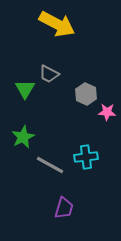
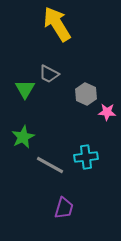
yellow arrow: rotated 150 degrees counterclockwise
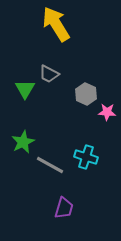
yellow arrow: moved 1 px left
green star: moved 5 px down
cyan cross: rotated 25 degrees clockwise
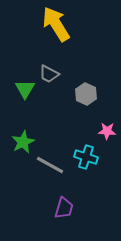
pink star: moved 19 px down
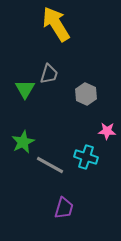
gray trapezoid: rotated 100 degrees counterclockwise
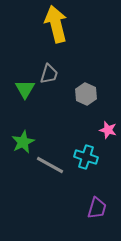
yellow arrow: rotated 18 degrees clockwise
pink star: moved 1 px right, 1 px up; rotated 12 degrees clockwise
purple trapezoid: moved 33 px right
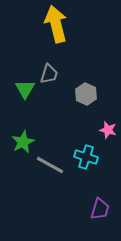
purple trapezoid: moved 3 px right, 1 px down
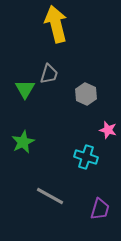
gray line: moved 31 px down
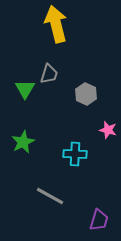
cyan cross: moved 11 px left, 3 px up; rotated 15 degrees counterclockwise
purple trapezoid: moved 1 px left, 11 px down
